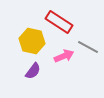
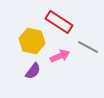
pink arrow: moved 4 px left
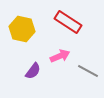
red rectangle: moved 9 px right
yellow hexagon: moved 10 px left, 12 px up
gray line: moved 24 px down
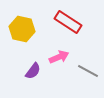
pink arrow: moved 1 px left, 1 px down
